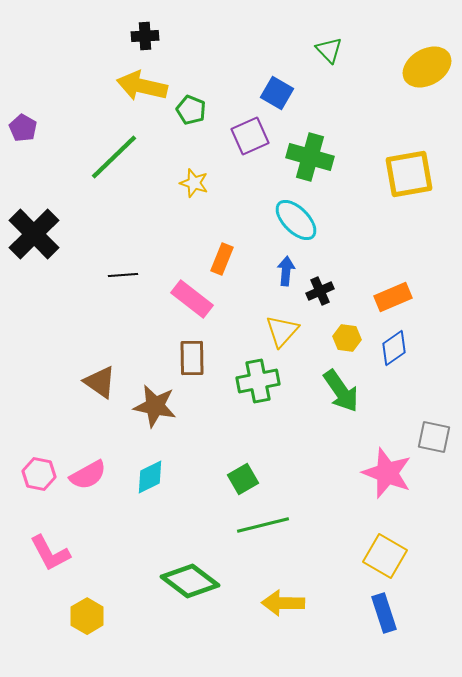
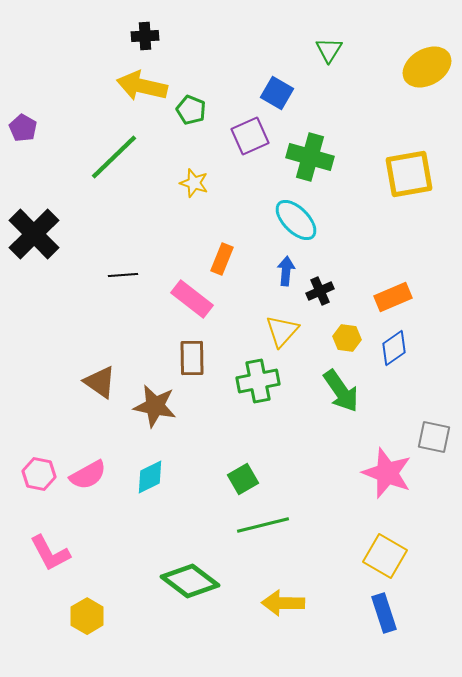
green triangle at (329, 50): rotated 16 degrees clockwise
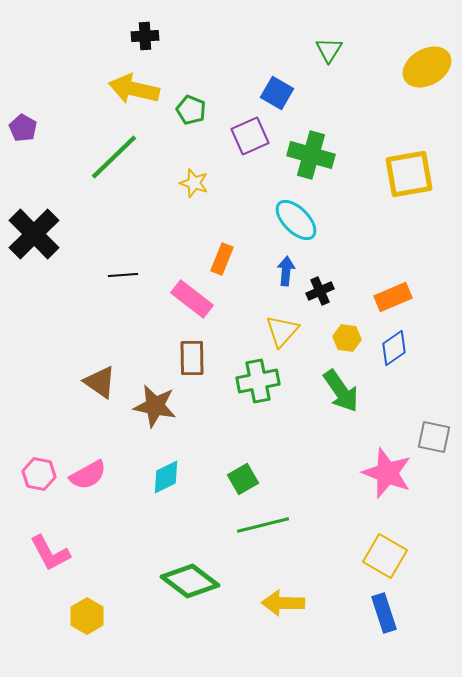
yellow arrow at (142, 86): moved 8 px left, 3 px down
green cross at (310, 157): moved 1 px right, 2 px up
cyan diamond at (150, 477): moved 16 px right
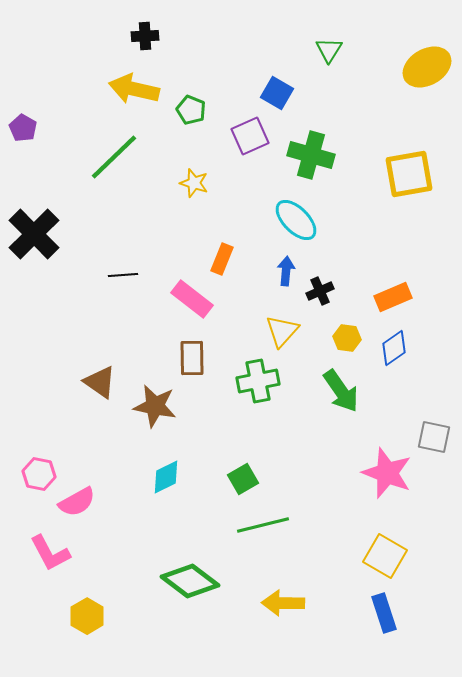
pink semicircle at (88, 475): moved 11 px left, 27 px down
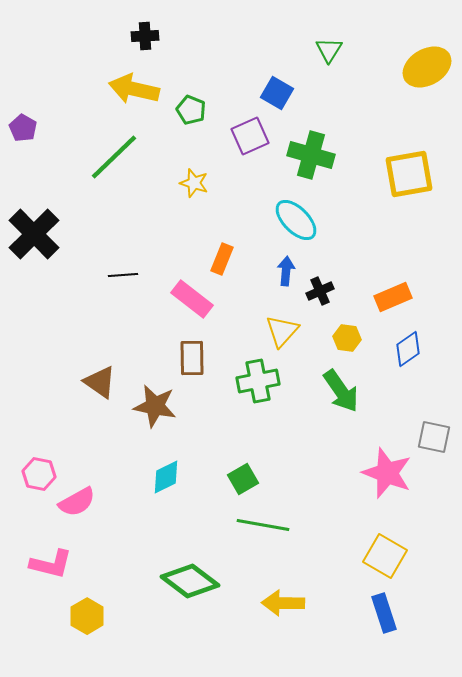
blue diamond at (394, 348): moved 14 px right, 1 px down
green line at (263, 525): rotated 24 degrees clockwise
pink L-shape at (50, 553): moved 1 px right, 11 px down; rotated 48 degrees counterclockwise
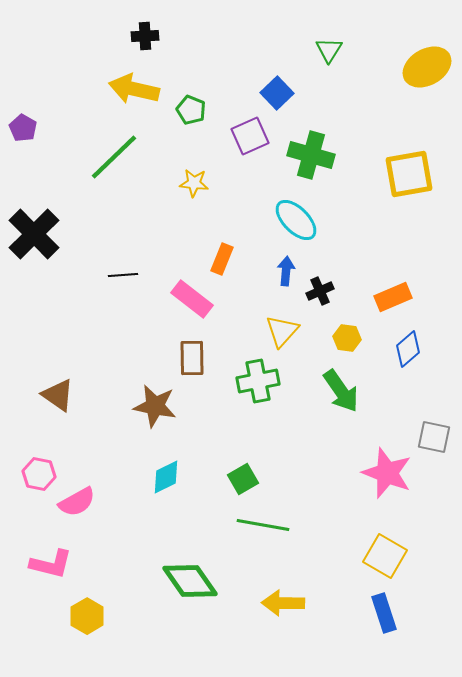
blue square at (277, 93): rotated 16 degrees clockwise
yellow star at (194, 183): rotated 12 degrees counterclockwise
blue diamond at (408, 349): rotated 6 degrees counterclockwise
brown triangle at (100, 382): moved 42 px left, 13 px down
green diamond at (190, 581): rotated 18 degrees clockwise
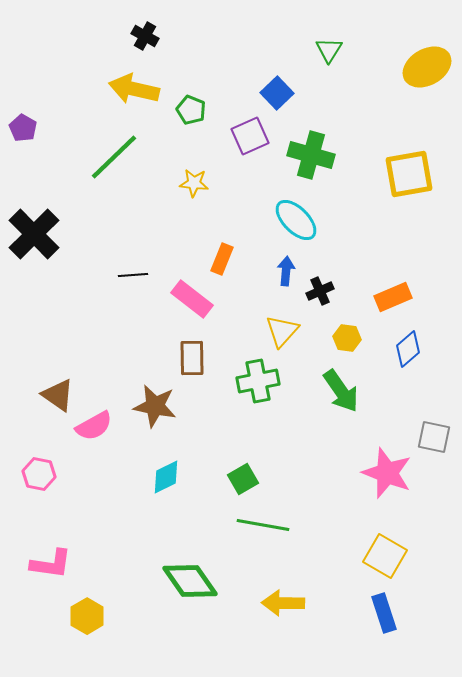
black cross at (145, 36): rotated 32 degrees clockwise
black line at (123, 275): moved 10 px right
pink semicircle at (77, 502): moved 17 px right, 76 px up
pink L-shape at (51, 564): rotated 6 degrees counterclockwise
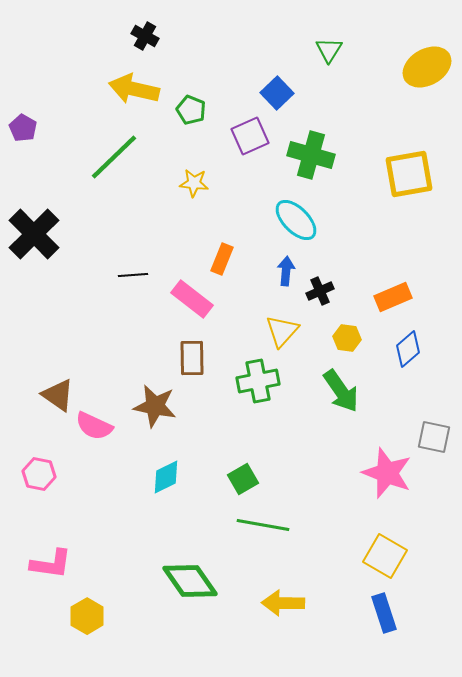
pink semicircle at (94, 426): rotated 54 degrees clockwise
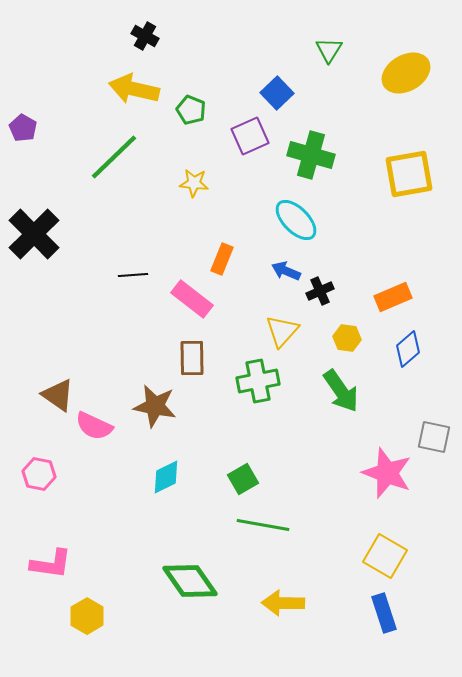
yellow ellipse at (427, 67): moved 21 px left, 6 px down
blue arrow at (286, 271): rotated 72 degrees counterclockwise
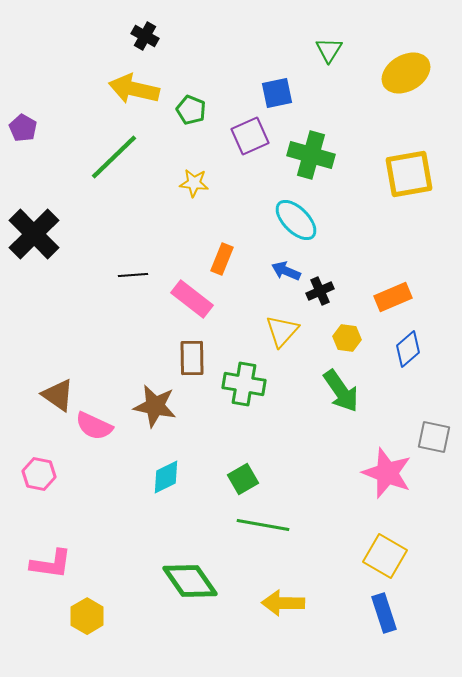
blue square at (277, 93): rotated 32 degrees clockwise
green cross at (258, 381): moved 14 px left, 3 px down; rotated 21 degrees clockwise
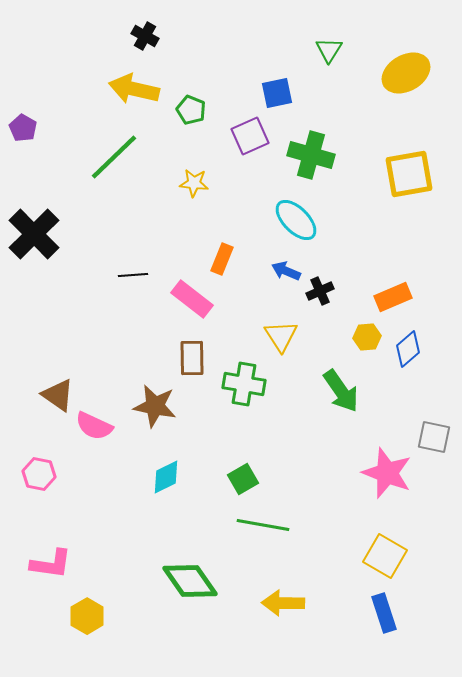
yellow triangle at (282, 331): moved 1 px left, 5 px down; rotated 15 degrees counterclockwise
yellow hexagon at (347, 338): moved 20 px right, 1 px up; rotated 12 degrees counterclockwise
